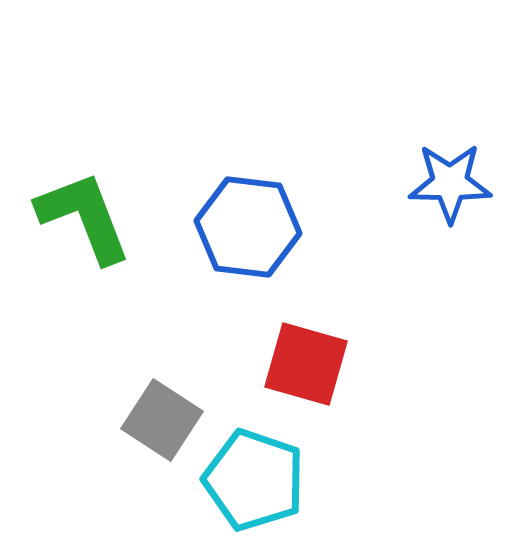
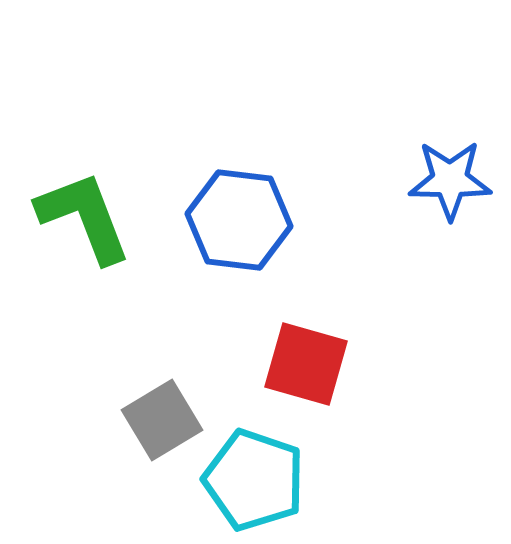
blue star: moved 3 px up
blue hexagon: moved 9 px left, 7 px up
gray square: rotated 26 degrees clockwise
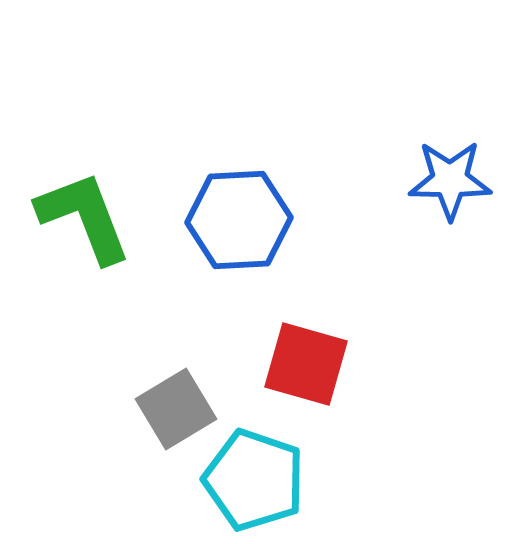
blue hexagon: rotated 10 degrees counterclockwise
gray square: moved 14 px right, 11 px up
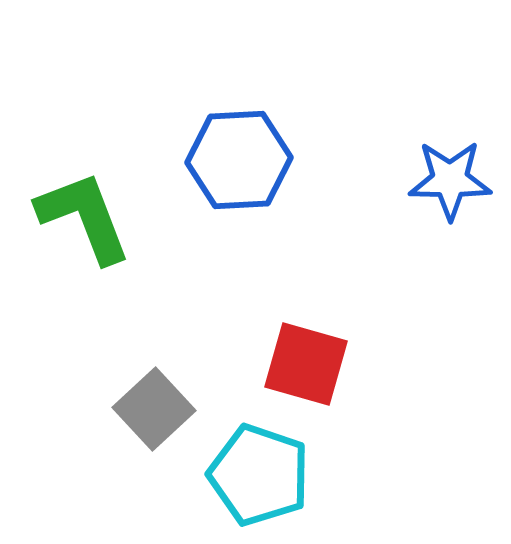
blue hexagon: moved 60 px up
gray square: moved 22 px left; rotated 12 degrees counterclockwise
cyan pentagon: moved 5 px right, 5 px up
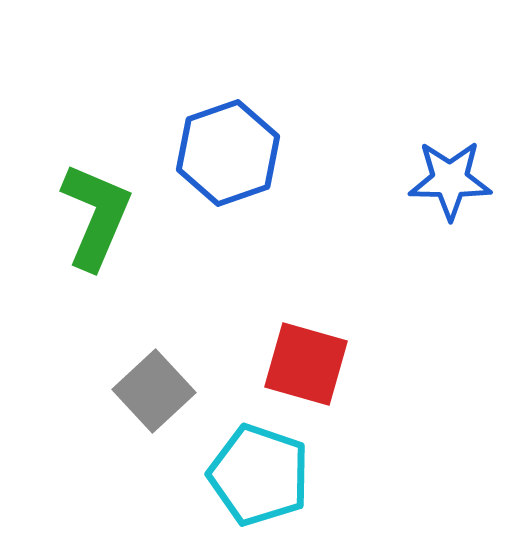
blue hexagon: moved 11 px left, 7 px up; rotated 16 degrees counterclockwise
green L-shape: moved 12 px right, 1 px up; rotated 44 degrees clockwise
gray square: moved 18 px up
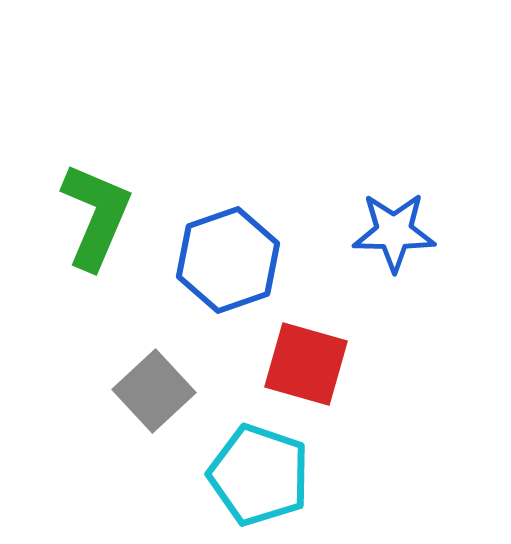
blue hexagon: moved 107 px down
blue star: moved 56 px left, 52 px down
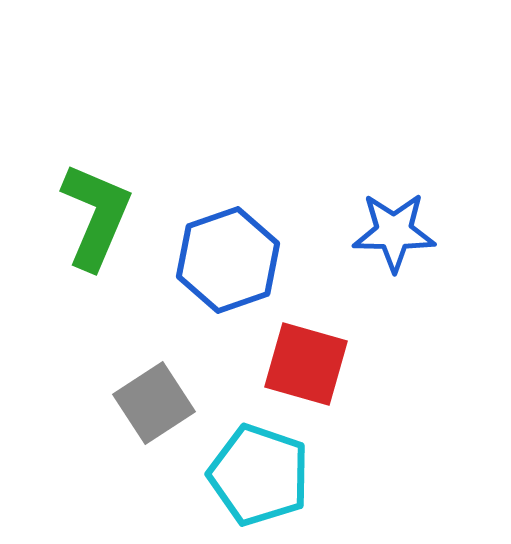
gray square: moved 12 px down; rotated 10 degrees clockwise
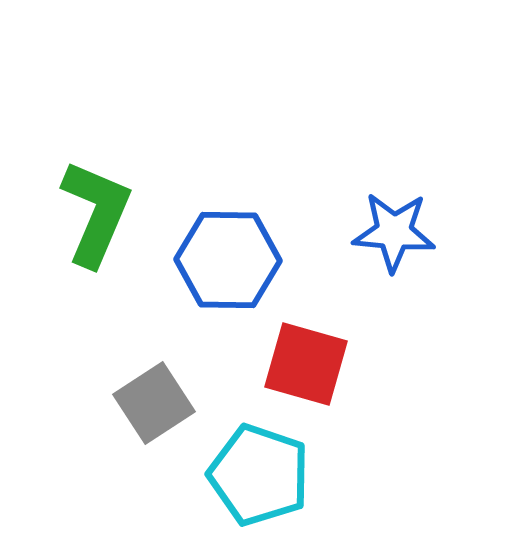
green L-shape: moved 3 px up
blue star: rotated 4 degrees clockwise
blue hexagon: rotated 20 degrees clockwise
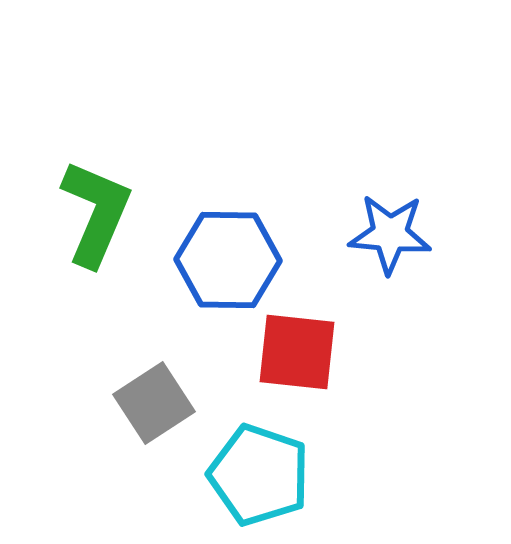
blue star: moved 4 px left, 2 px down
red square: moved 9 px left, 12 px up; rotated 10 degrees counterclockwise
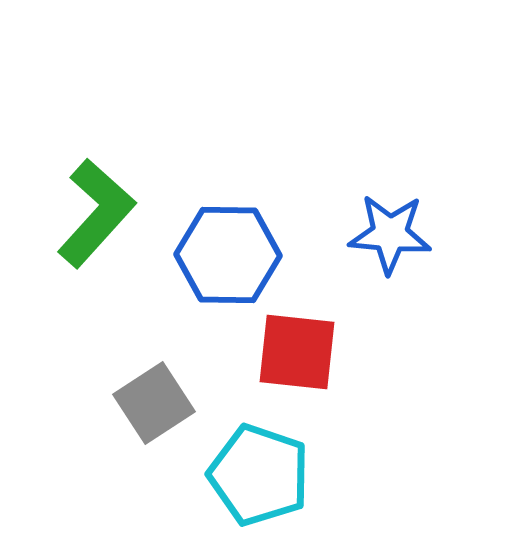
green L-shape: rotated 19 degrees clockwise
blue hexagon: moved 5 px up
